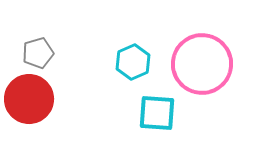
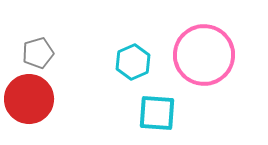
pink circle: moved 2 px right, 9 px up
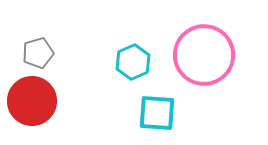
red circle: moved 3 px right, 2 px down
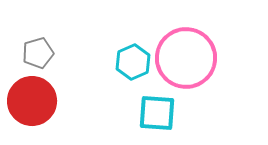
pink circle: moved 18 px left, 3 px down
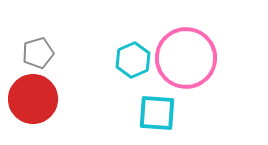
cyan hexagon: moved 2 px up
red circle: moved 1 px right, 2 px up
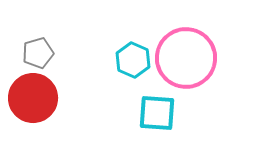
cyan hexagon: rotated 12 degrees counterclockwise
red circle: moved 1 px up
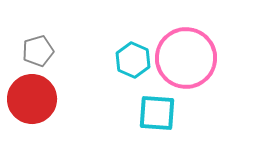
gray pentagon: moved 2 px up
red circle: moved 1 px left, 1 px down
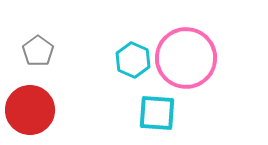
gray pentagon: rotated 20 degrees counterclockwise
red circle: moved 2 px left, 11 px down
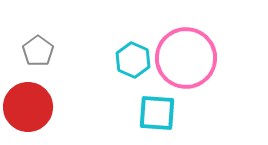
red circle: moved 2 px left, 3 px up
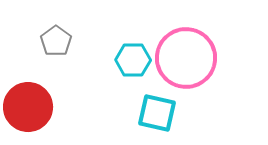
gray pentagon: moved 18 px right, 10 px up
cyan hexagon: rotated 24 degrees counterclockwise
cyan square: rotated 9 degrees clockwise
